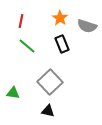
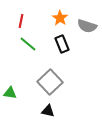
green line: moved 1 px right, 2 px up
green triangle: moved 3 px left
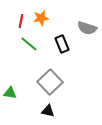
orange star: moved 19 px left; rotated 28 degrees clockwise
gray semicircle: moved 2 px down
green line: moved 1 px right
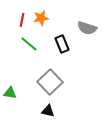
red line: moved 1 px right, 1 px up
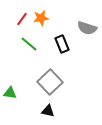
red line: moved 1 px up; rotated 24 degrees clockwise
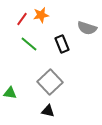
orange star: moved 3 px up
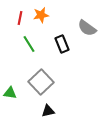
red line: moved 2 px left, 1 px up; rotated 24 degrees counterclockwise
gray semicircle: rotated 18 degrees clockwise
green line: rotated 18 degrees clockwise
gray square: moved 9 px left
black triangle: rotated 24 degrees counterclockwise
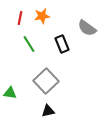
orange star: moved 1 px right, 1 px down
gray square: moved 5 px right, 1 px up
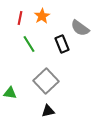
orange star: rotated 21 degrees counterclockwise
gray semicircle: moved 7 px left
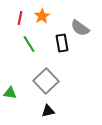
black rectangle: moved 1 px up; rotated 12 degrees clockwise
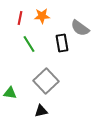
orange star: rotated 28 degrees clockwise
black triangle: moved 7 px left
